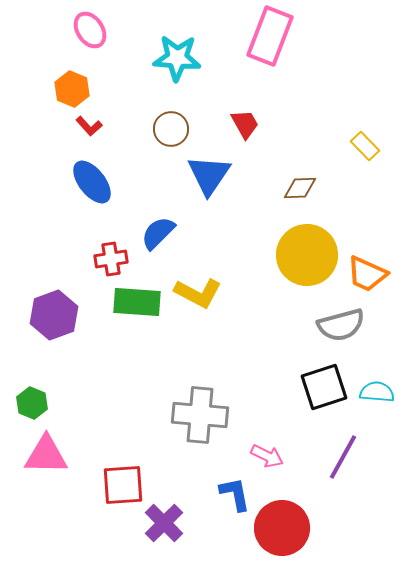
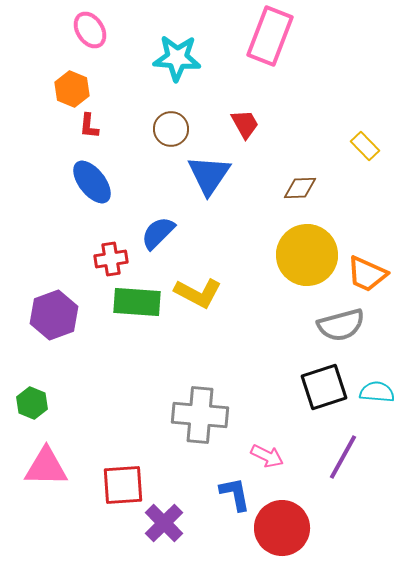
red L-shape: rotated 48 degrees clockwise
pink triangle: moved 12 px down
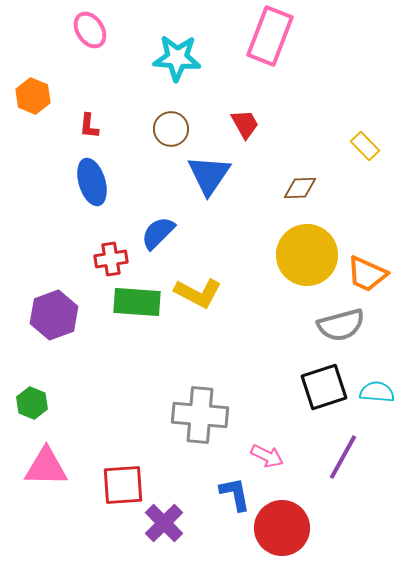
orange hexagon: moved 39 px left, 7 px down
blue ellipse: rotated 21 degrees clockwise
